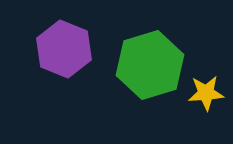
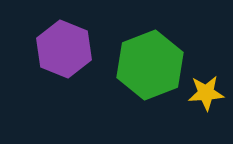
green hexagon: rotated 4 degrees counterclockwise
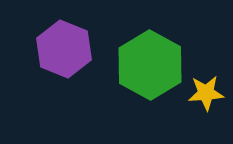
green hexagon: rotated 10 degrees counterclockwise
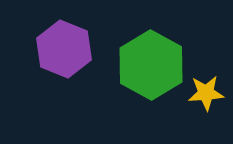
green hexagon: moved 1 px right
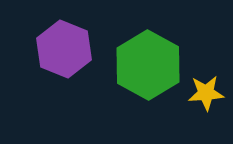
green hexagon: moved 3 px left
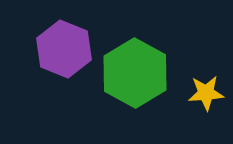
green hexagon: moved 13 px left, 8 px down
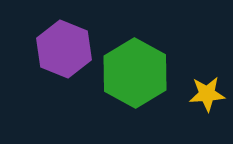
yellow star: moved 1 px right, 1 px down
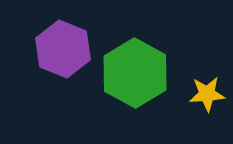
purple hexagon: moved 1 px left
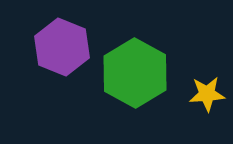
purple hexagon: moved 1 px left, 2 px up
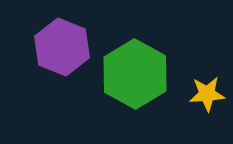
green hexagon: moved 1 px down
